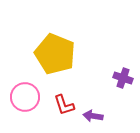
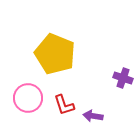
pink circle: moved 3 px right, 1 px down
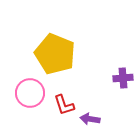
purple cross: rotated 24 degrees counterclockwise
pink circle: moved 2 px right, 5 px up
purple arrow: moved 3 px left, 3 px down
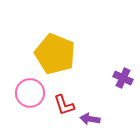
purple cross: rotated 30 degrees clockwise
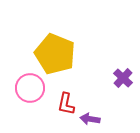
purple cross: rotated 18 degrees clockwise
pink circle: moved 5 px up
red L-shape: moved 2 px right, 1 px up; rotated 30 degrees clockwise
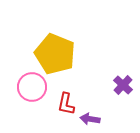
purple cross: moved 7 px down
pink circle: moved 2 px right, 1 px up
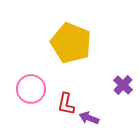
yellow pentagon: moved 16 px right, 11 px up
pink circle: moved 1 px left, 2 px down
purple arrow: moved 1 px left, 1 px up; rotated 12 degrees clockwise
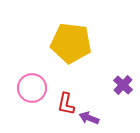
yellow pentagon: rotated 15 degrees counterclockwise
pink circle: moved 1 px right, 1 px up
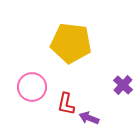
pink circle: moved 1 px up
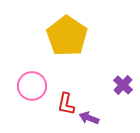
yellow pentagon: moved 4 px left, 7 px up; rotated 27 degrees clockwise
pink circle: moved 1 px up
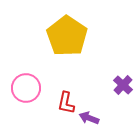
pink circle: moved 6 px left, 2 px down
red L-shape: moved 1 px up
